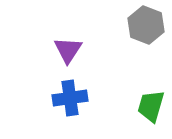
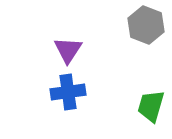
blue cross: moved 2 px left, 6 px up
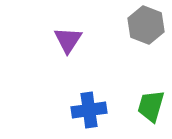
purple triangle: moved 10 px up
blue cross: moved 21 px right, 18 px down
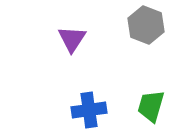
purple triangle: moved 4 px right, 1 px up
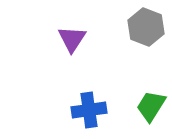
gray hexagon: moved 2 px down
green trapezoid: rotated 16 degrees clockwise
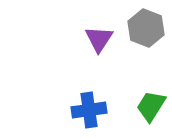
gray hexagon: moved 1 px down
purple triangle: moved 27 px right
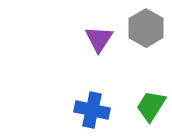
gray hexagon: rotated 9 degrees clockwise
blue cross: moved 3 px right; rotated 20 degrees clockwise
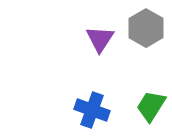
purple triangle: moved 1 px right
blue cross: rotated 8 degrees clockwise
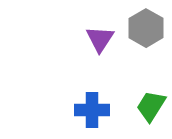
blue cross: rotated 20 degrees counterclockwise
